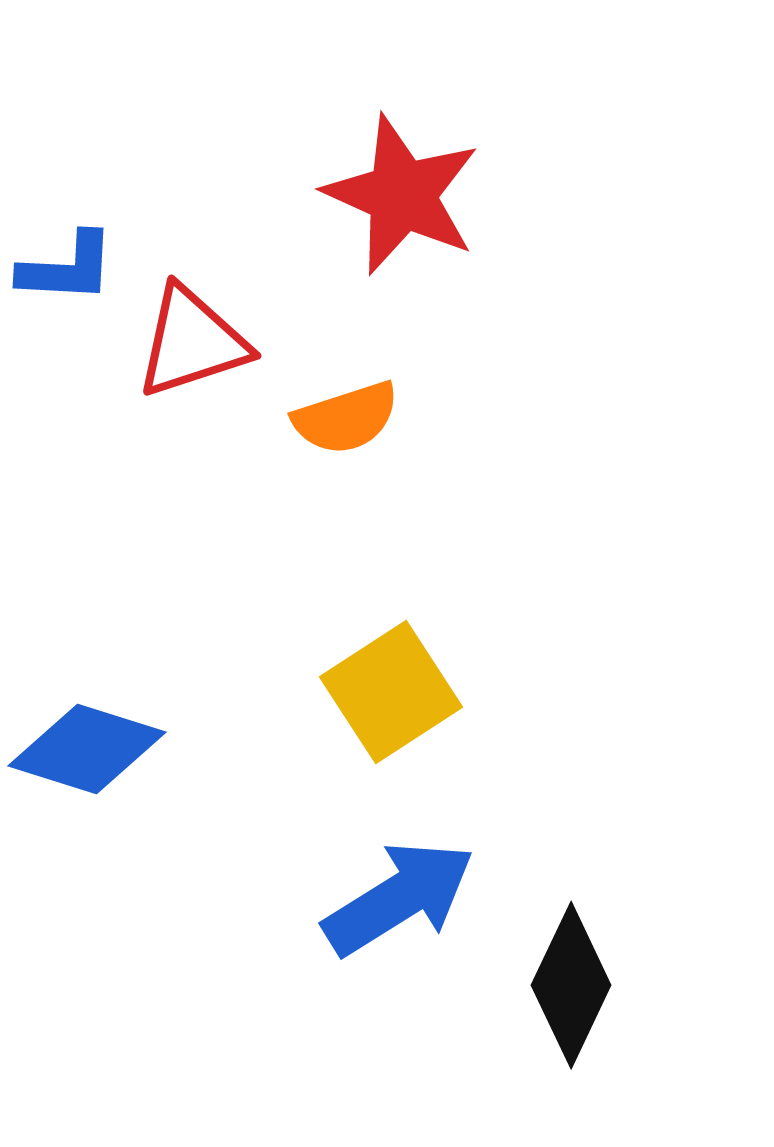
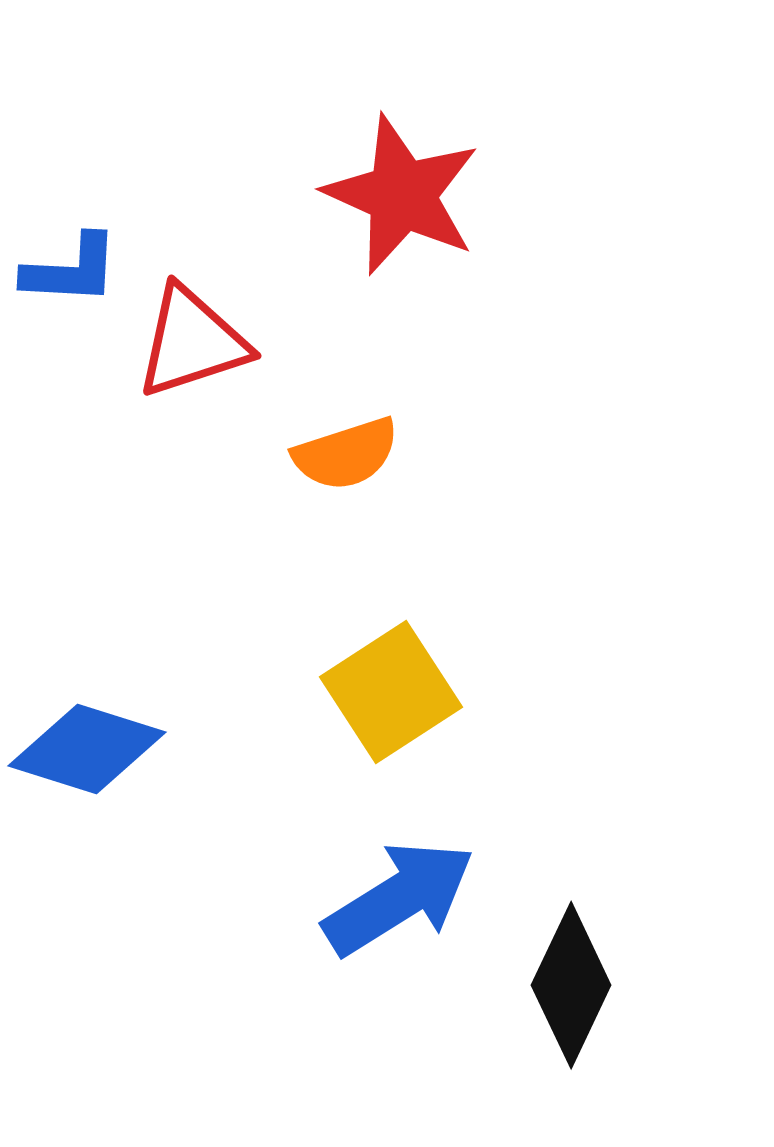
blue L-shape: moved 4 px right, 2 px down
orange semicircle: moved 36 px down
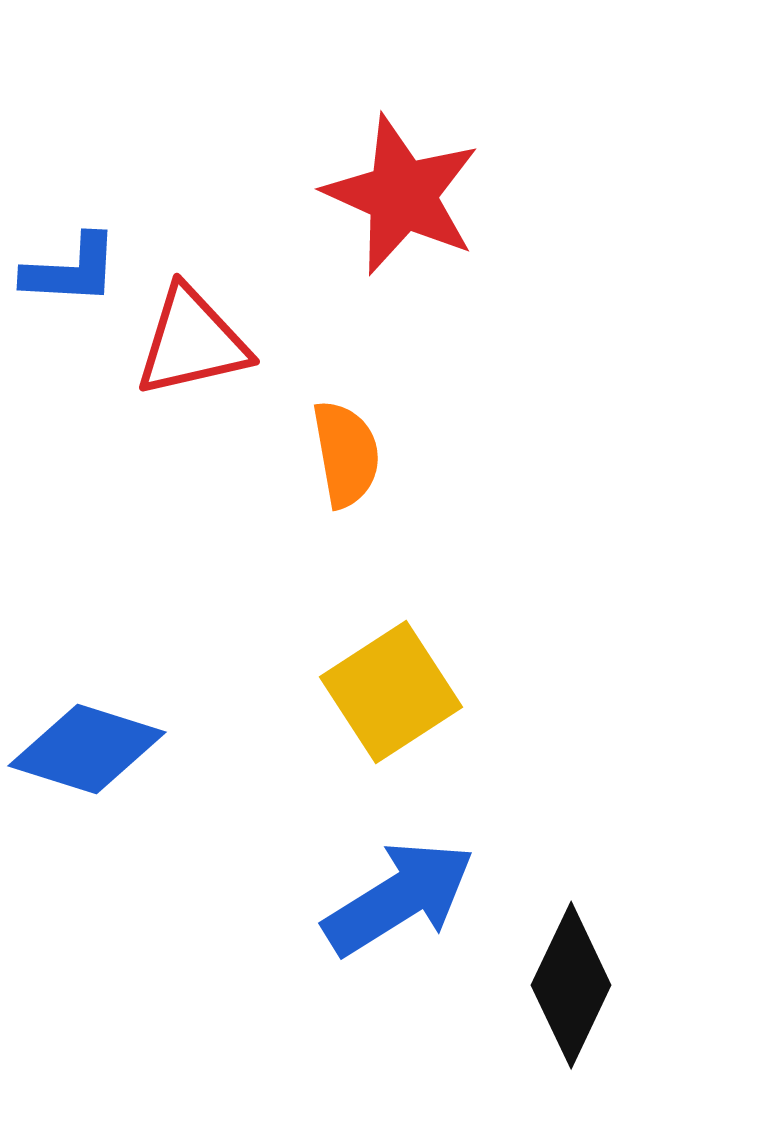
red triangle: rotated 5 degrees clockwise
orange semicircle: rotated 82 degrees counterclockwise
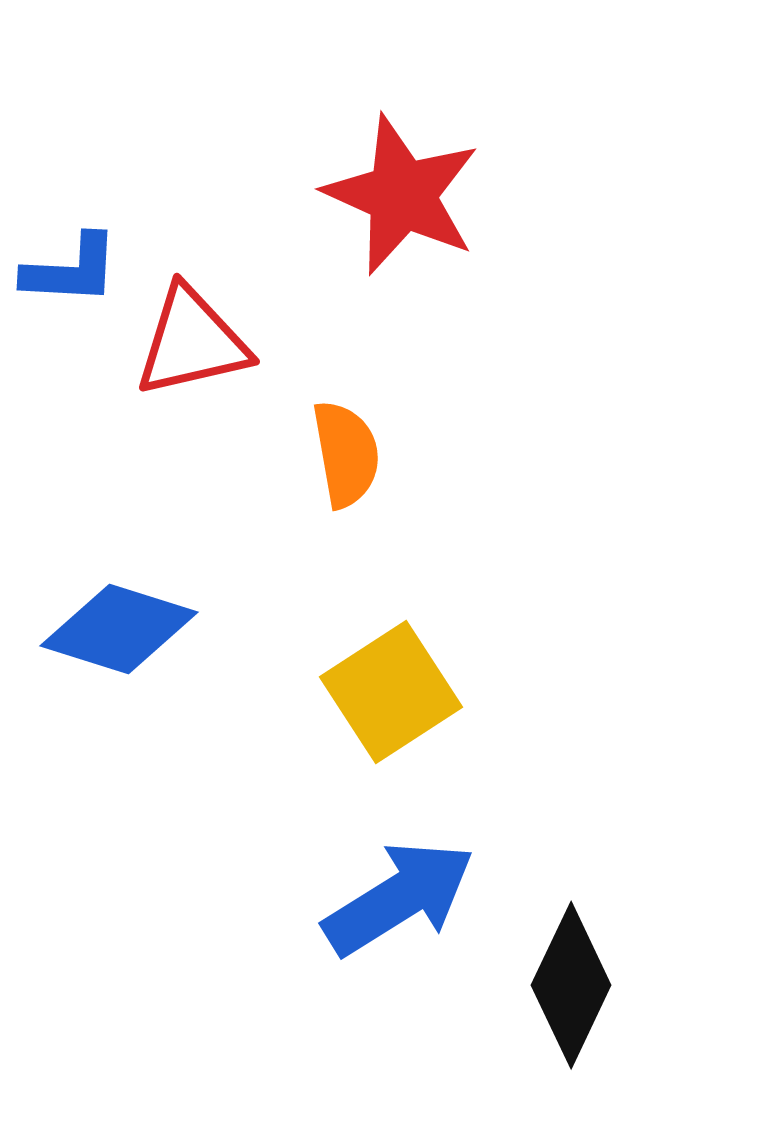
blue diamond: moved 32 px right, 120 px up
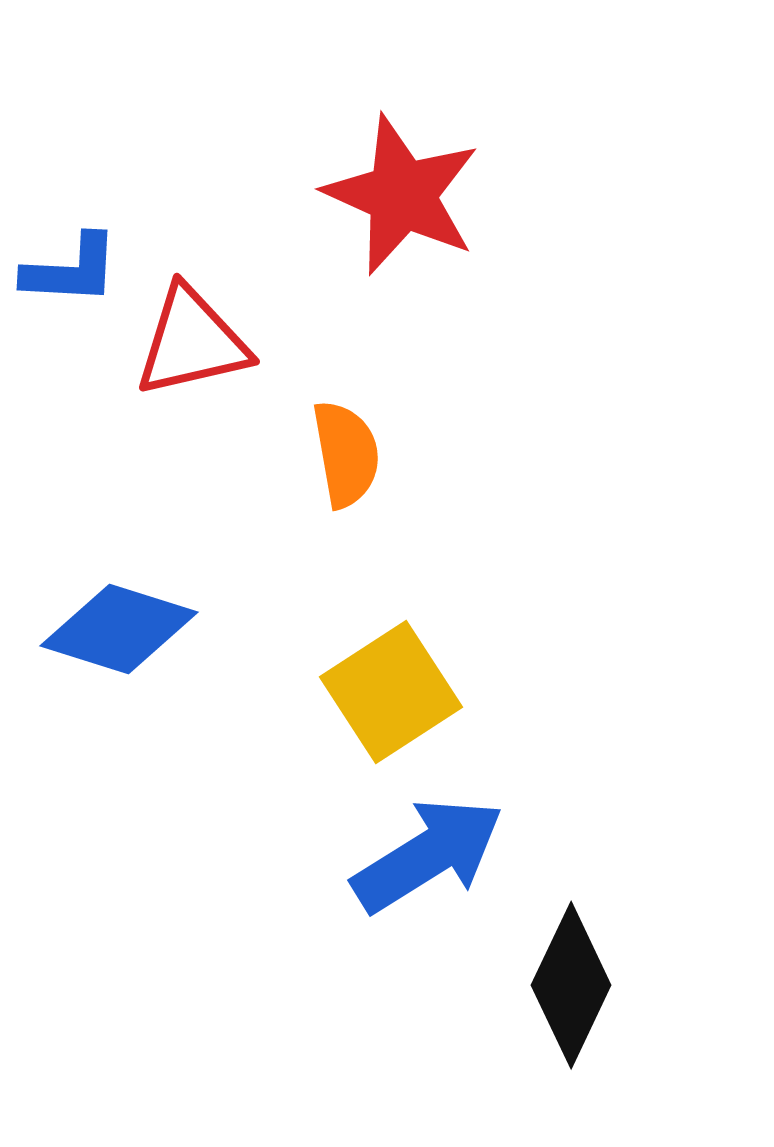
blue arrow: moved 29 px right, 43 px up
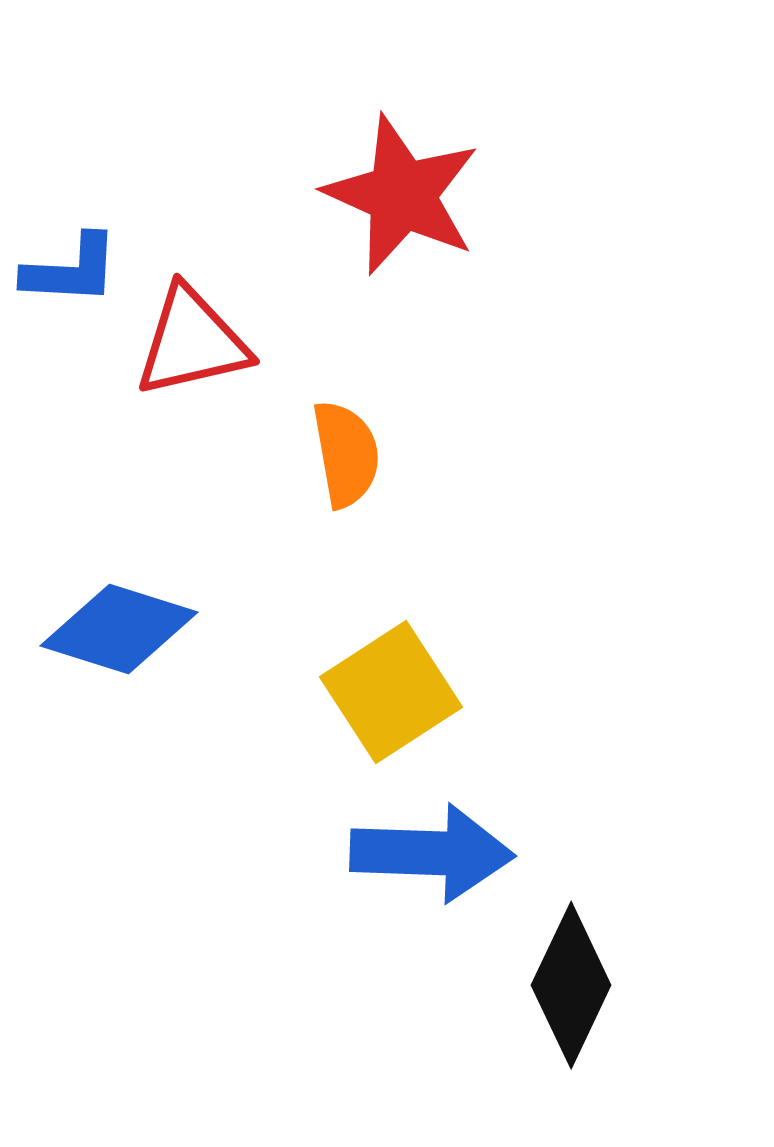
blue arrow: moved 4 px right, 2 px up; rotated 34 degrees clockwise
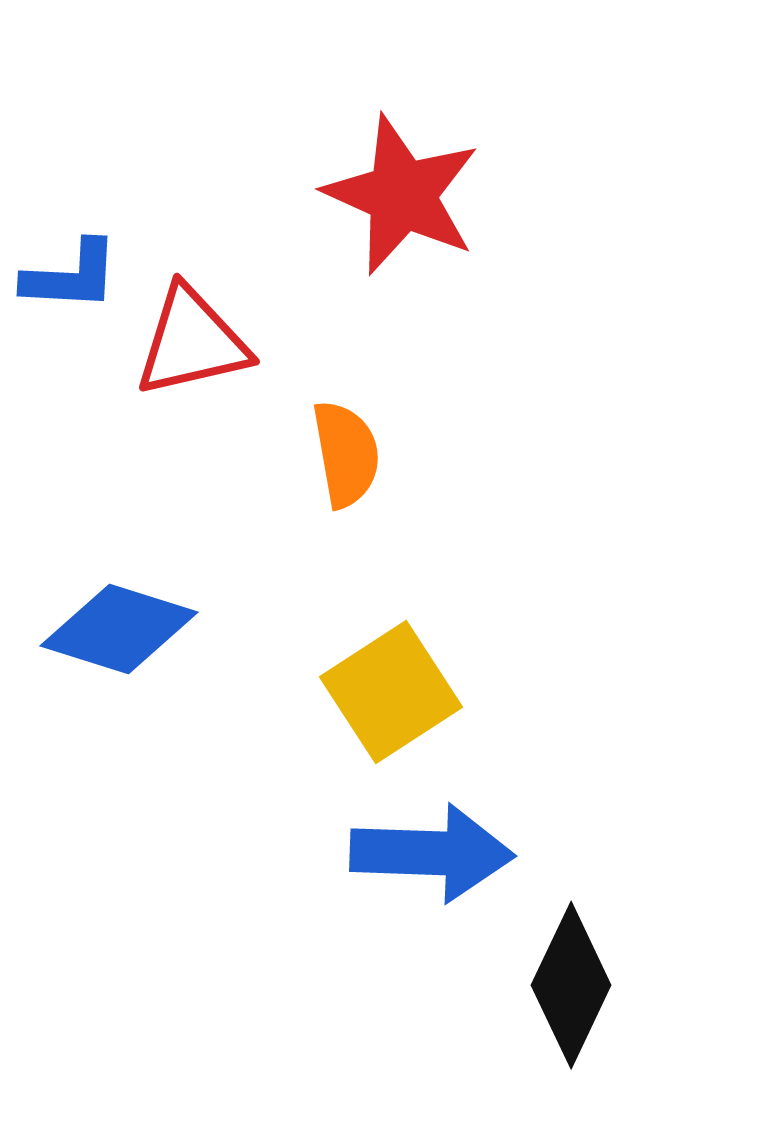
blue L-shape: moved 6 px down
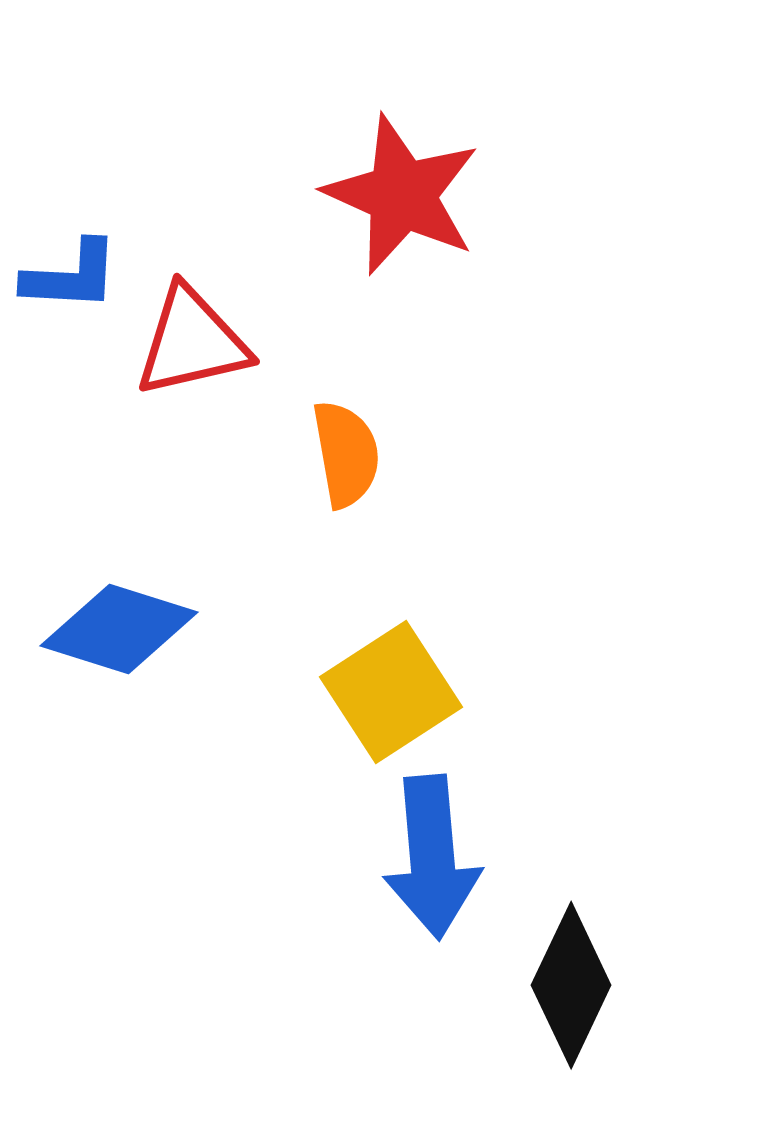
blue arrow: moved 4 px down; rotated 83 degrees clockwise
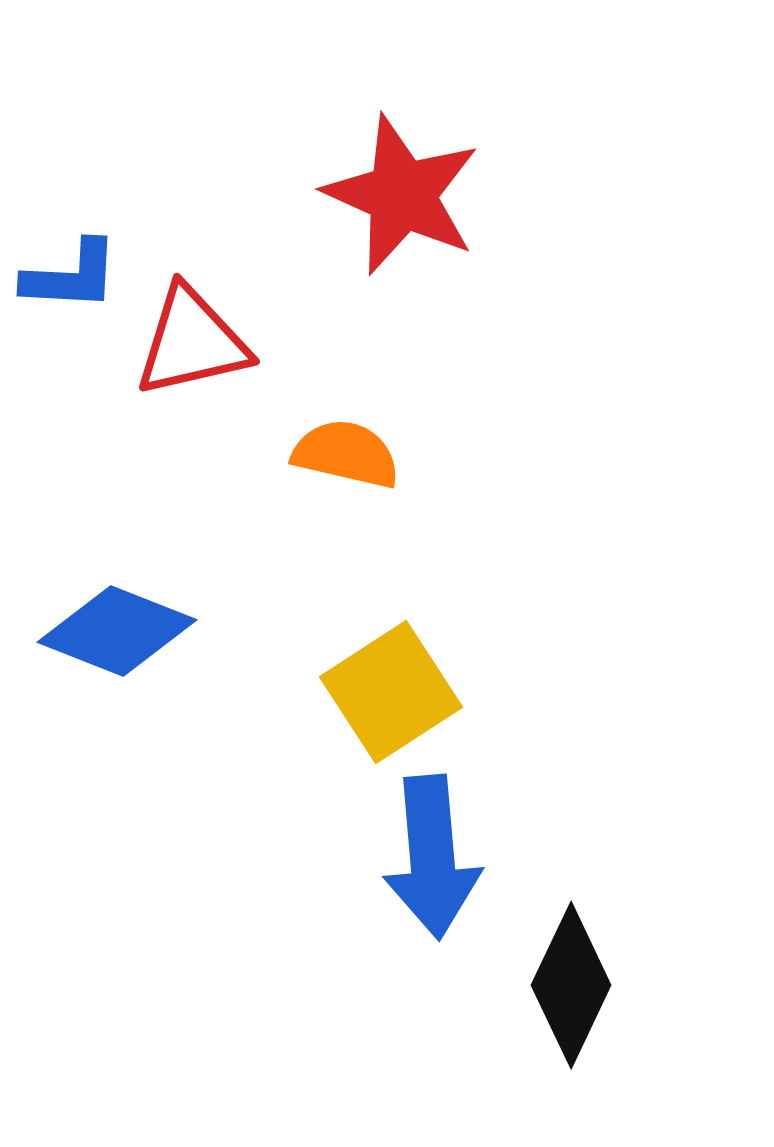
orange semicircle: rotated 67 degrees counterclockwise
blue diamond: moved 2 px left, 2 px down; rotated 4 degrees clockwise
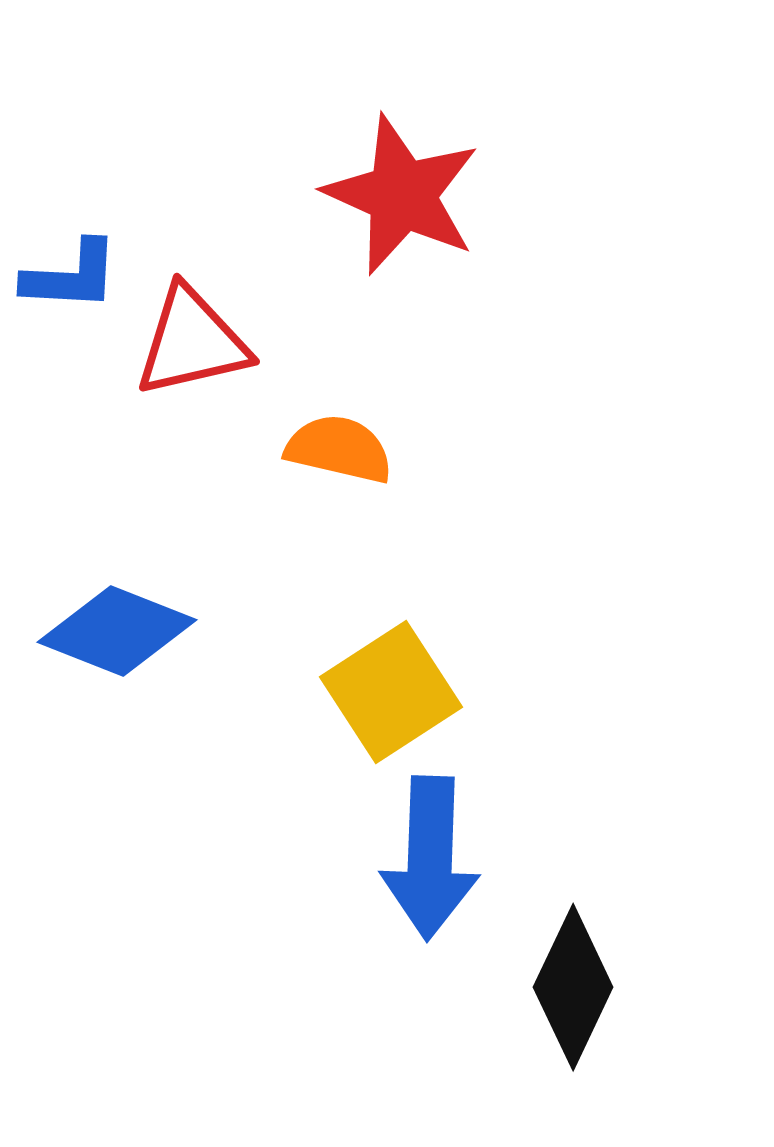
orange semicircle: moved 7 px left, 5 px up
blue arrow: moved 2 px left, 1 px down; rotated 7 degrees clockwise
black diamond: moved 2 px right, 2 px down
